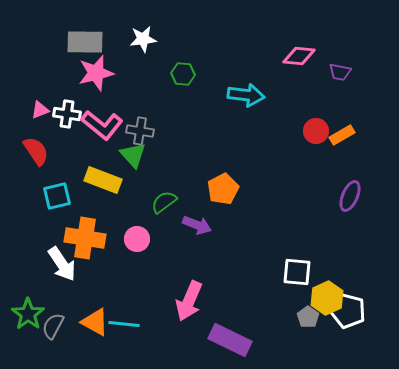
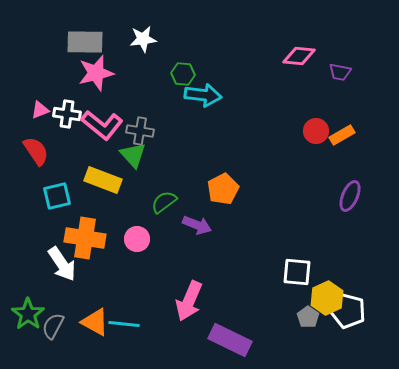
cyan arrow: moved 43 px left
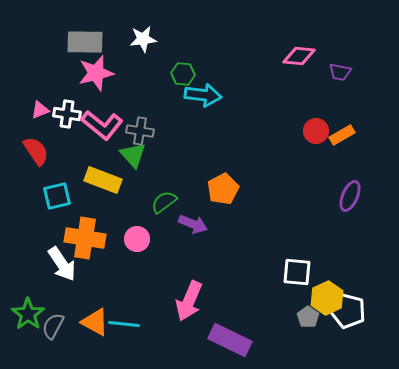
purple arrow: moved 4 px left, 1 px up
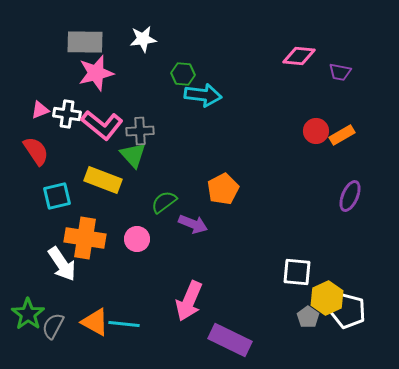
gray cross: rotated 12 degrees counterclockwise
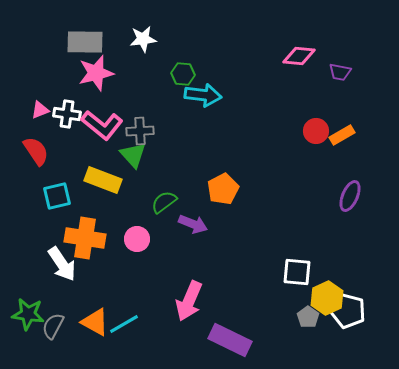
green star: rotated 28 degrees counterclockwise
cyan line: rotated 36 degrees counterclockwise
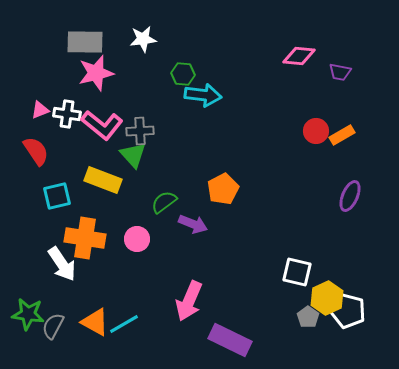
white square: rotated 8 degrees clockwise
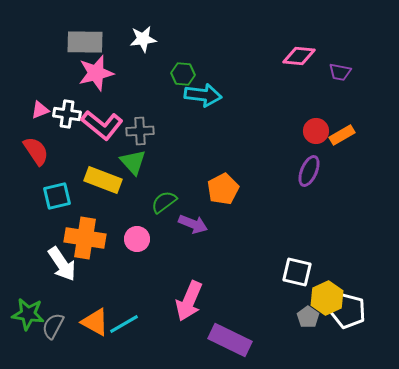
green triangle: moved 7 px down
purple ellipse: moved 41 px left, 25 px up
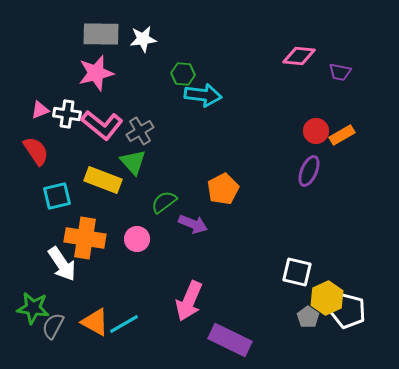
gray rectangle: moved 16 px right, 8 px up
gray cross: rotated 28 degrees counterclockwise
green star: moved 5 px right, 6 px up
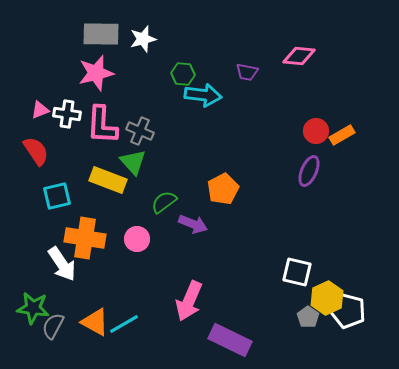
white star: rotated 8 degrees counterclockwise
purple trapezoid: moved 93 px left
pink L-shape: rotated 54 degrees clockwise
gray cross: rotated 36 degrees counterclockwise
yellow rectangle: moved 5 px right
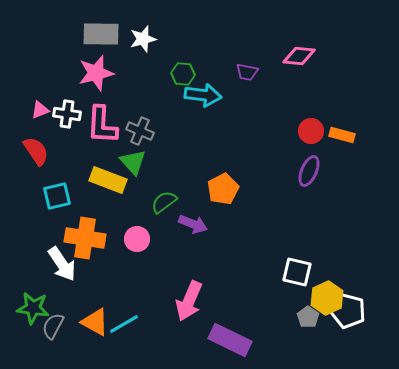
red circle: moved 5 px left
orange rectangle: rotated 45 degrees clockwise
